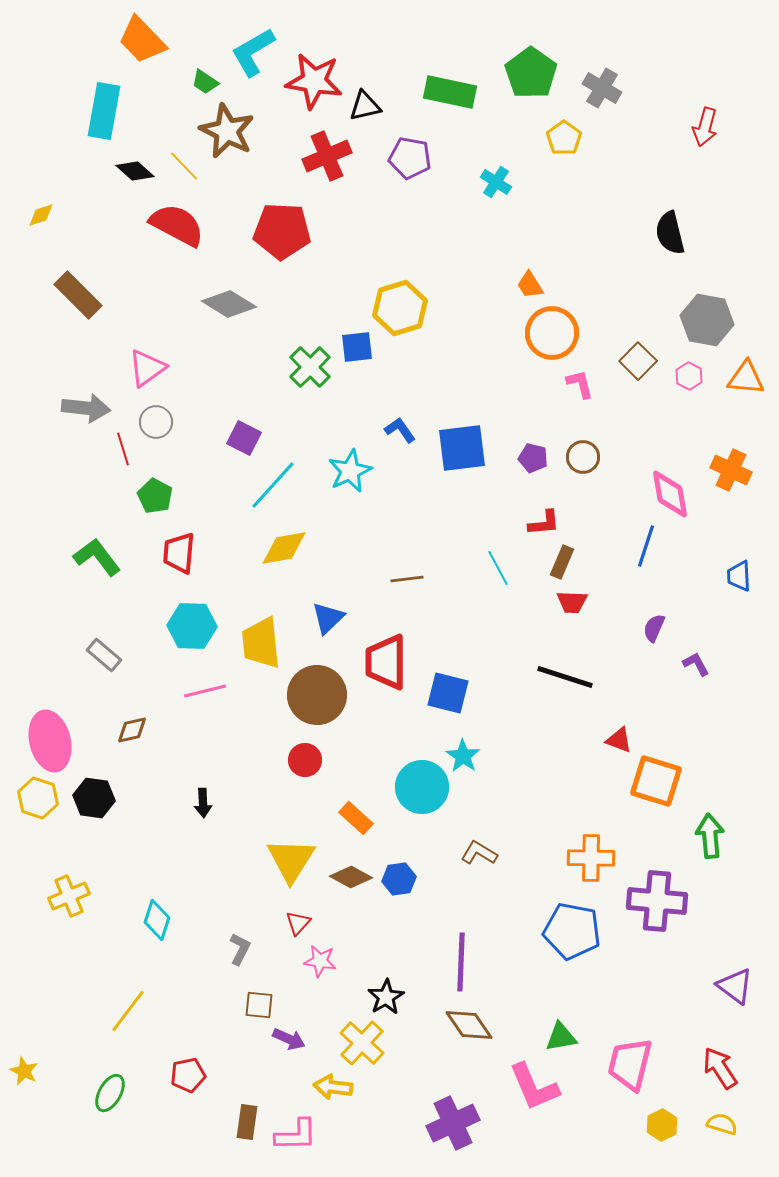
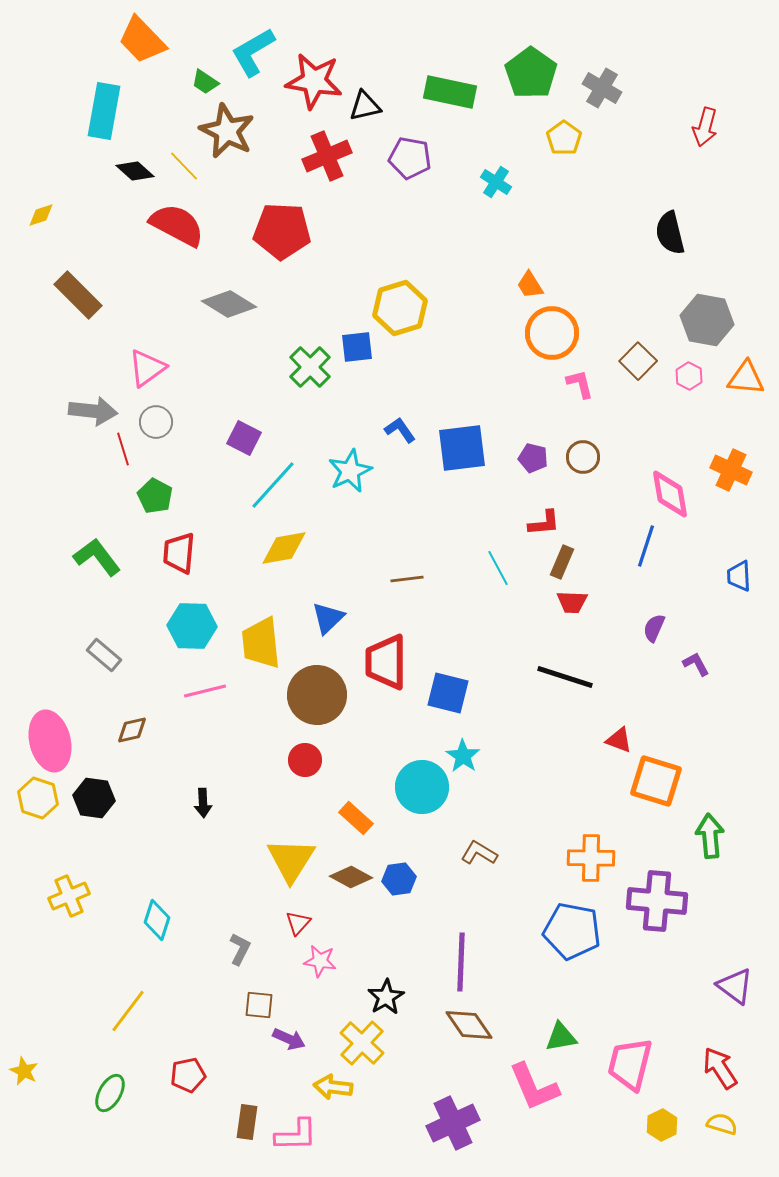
gray arrow at (86, 408): moved 7 px right, 3 px down
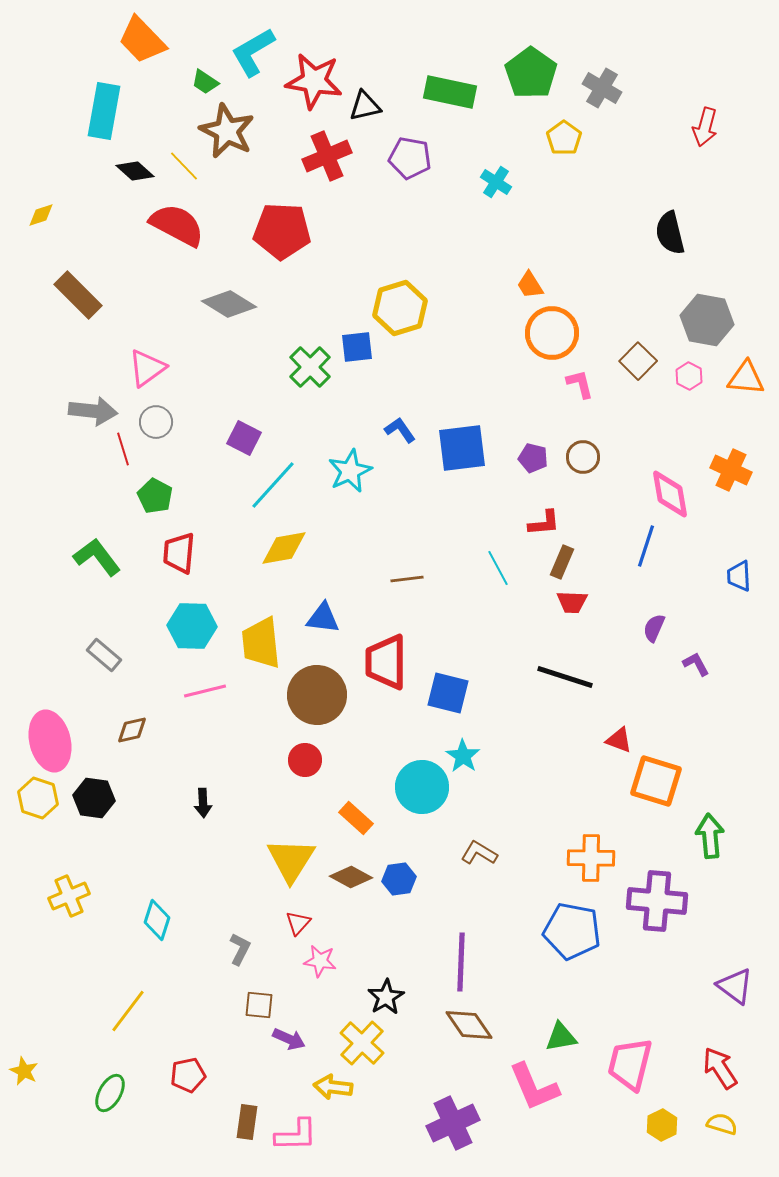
blue triangle at (328, 618): moved 5 px left; rotated 51 degrees clockwise
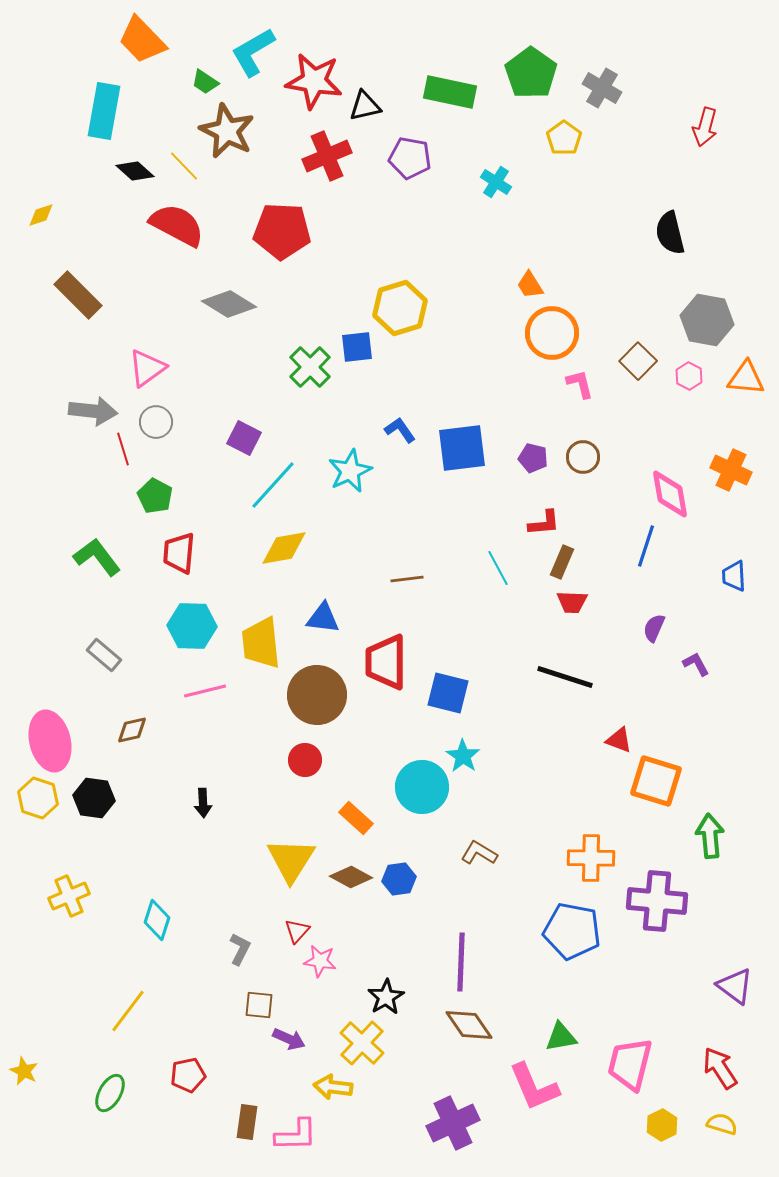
blue trapezoid at (739, 576): moved 5 px left
red triangle at (298, 923): moved 1 px left, 8 px down
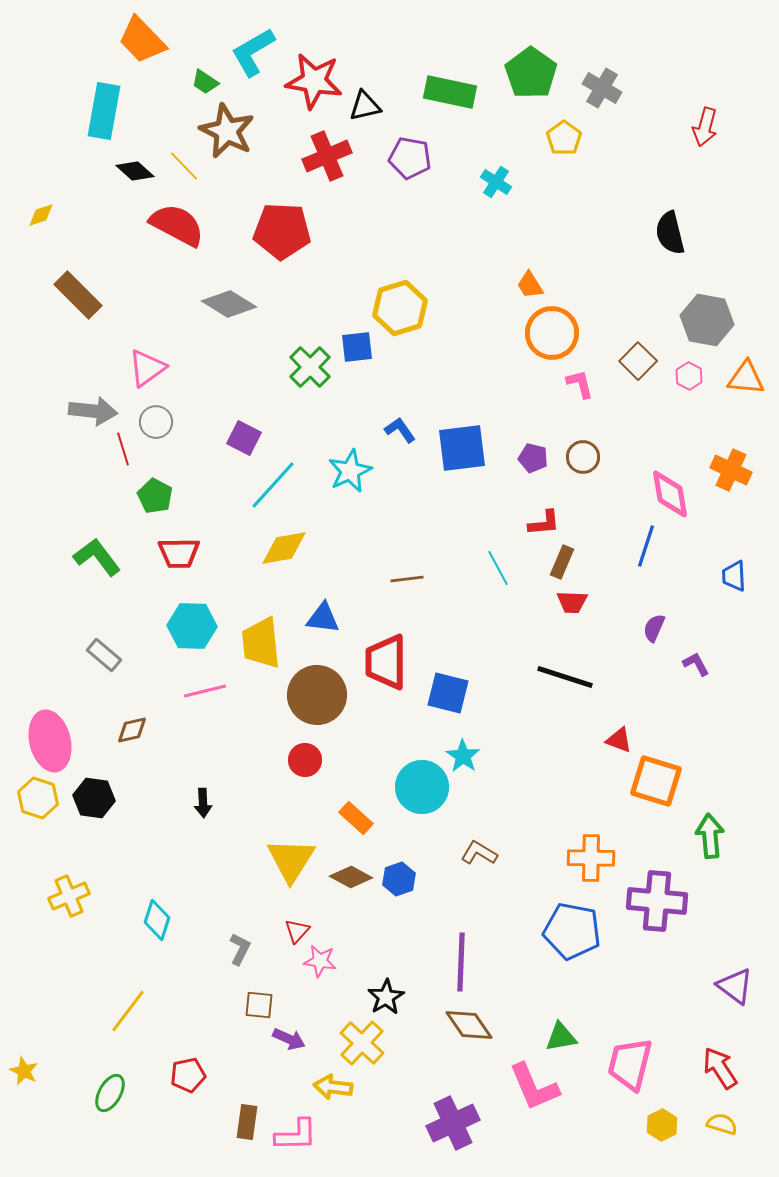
red trapezoid at (179, 553): rotated 96 degrees counterclockwise
blue hexagon at (399, 879): rotated 12 degrees counterclockwise
